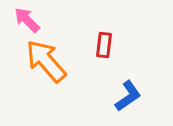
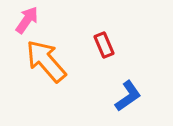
pink arrow: rotated 80 degrees clockwise
red rectangle: rotated 30 degrees counterclockwise
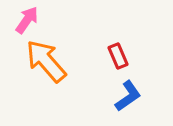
red rectangle: moved 14 px right, 11 px down
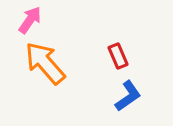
pink arrow: moved 3 px right
orange arrow: moved 1 px left, 2 px down
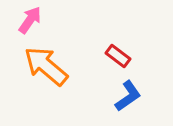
red rectangle: rotated 30 degrees counterclockwise
orange arrow: moved 1 px right, 3 px down; rotated 9 degrees counterclockwise
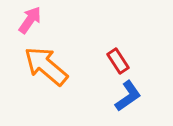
red rectangle: moved 5 px down; rotated 20 degrees clockwise
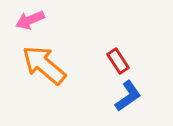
pink arrow: rotated 148 degrees counterclockwise
orange arrow: moved 2 px left, 1 px up
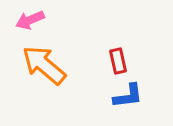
red rectangle: rotated 20 degrees clockwise
blue L-shape: rotated 28 degrees clockwise
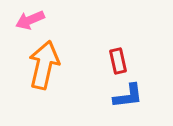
orange arrow: rotated 63 degrees clockwise
